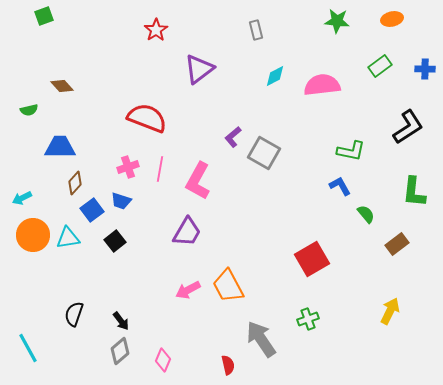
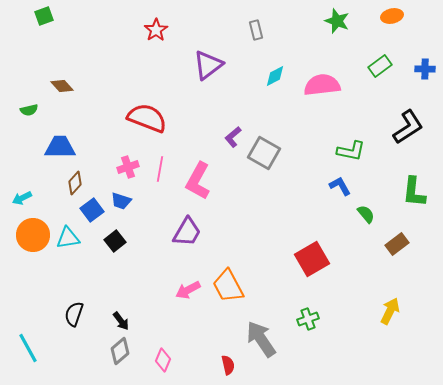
orange ellipse at (392, 19): moved 3 px up
green star at (337, 21): rotated 15 degrees clockwise
purple triangle at (199, 69): moved 9 px right, 4 px up
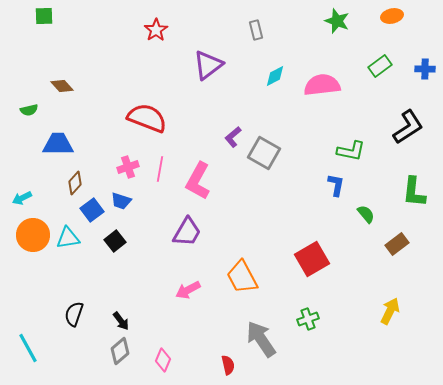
green square at (44, 16): rotated 18 degrees clockwise
blue trapezoid at (60, 147): moved 2 px left, 3 px up
blue L-shape at (340, 186): moved 4 px left, 1 px up; rotated 40 degrees clockwise
orange trapezoid at (228, 286): moved 14 px right, 9 px up
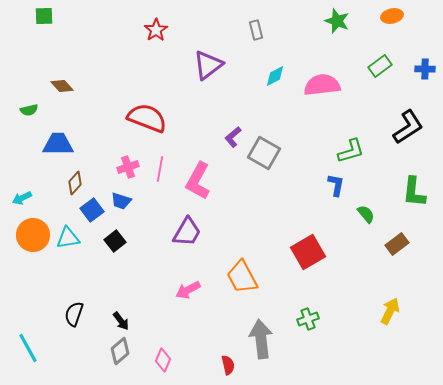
green L-shape at (351, 151): rotated 28 degrees counterclockwise
red square at (312, 259): moved 4 px left, 7 px up
gray arrow at (261, 339): rotated 27 degrees clockwise
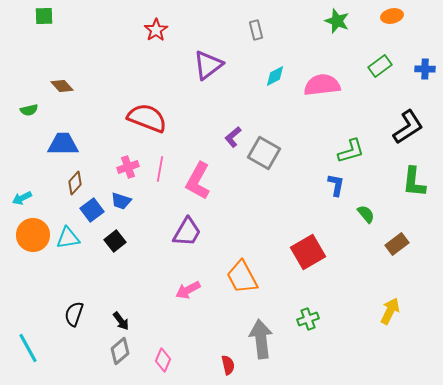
blue trapezoid at (58, 144): moved 5 px right
green L-shape at (414, 192): moved 10 px up
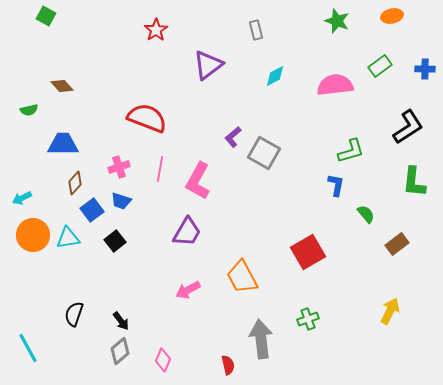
green square at (44, 16): moved 2 px right; rotated 30 degrees clockwise
pink semicircle at (322, 85): moved 13 px right
pink cross at (128, 167): moved 9 px left
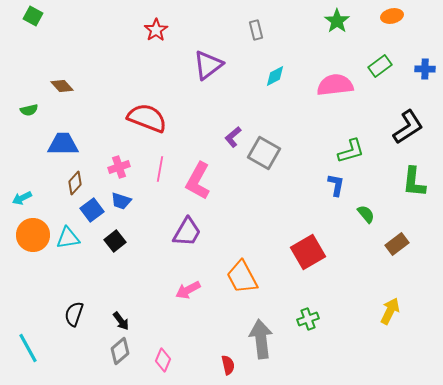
green square at (46, 16): moved 13 px left
green star at (337, 21): rotated 15 degrees clockwise
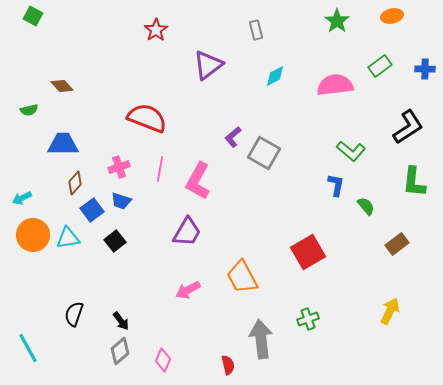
green L-shape at (351, 151): rotated 56 degrees clockwise
green semicircle at (366, 214): moved 8 px up
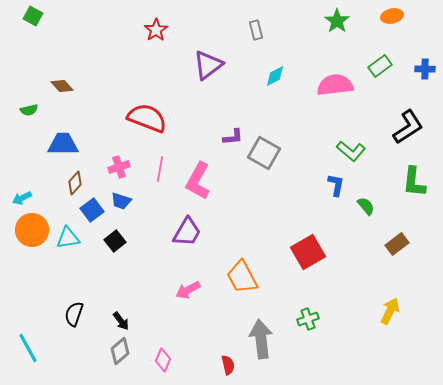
purple L-shape at (233, 137): rotated 145 degrees counterclockwise
orange circle at (33, 235): moved 1 px left, 5 px up
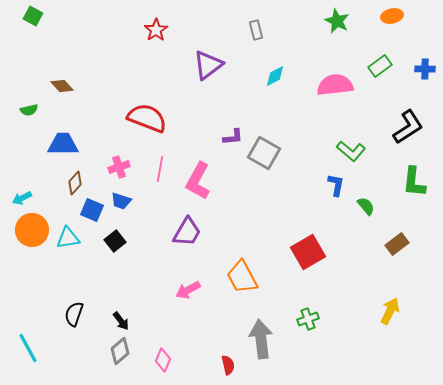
green star at (337, 21): rotated 10 degrees counterclockwise
blue square at (92, 210): rotated 30 degrees counterclockwise
